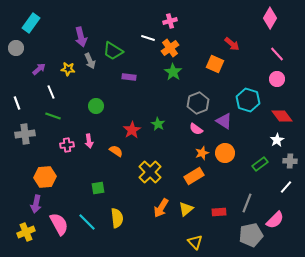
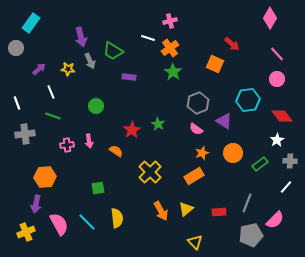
cyan hexagon at (248, 100): rotated 25 degrees counterclockwise
orange circle at (225, 153): moved 8 px right
orange arrow at (161, 208): moved 3 px down; rotated 60 degrees counterclockwise
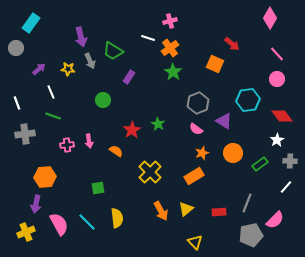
purple rectangle at (129, 77): rotated 64 degrees counterclockwise
green circle at (96, 106): moved 7 px right, 6 px up
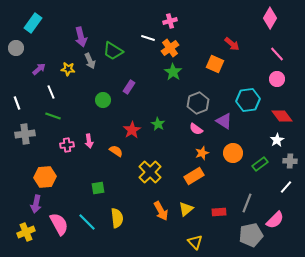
cyan rectangle at (31, 23): moved 2 px right
purple rectangle at (129, 77): moved 10 px down
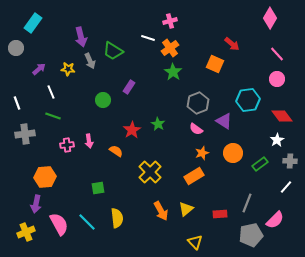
red rectangle at (219, 212): moved 1 px right, 2 px down
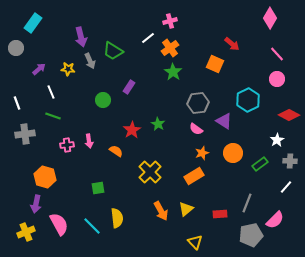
white line at (148, 38): rotated 56 degrees counterclockwise
cyan hexagon at (248, 100): rotated 20 degrees counterclockwise
gray hexagon at (198, 103): rotated 15 degrees clockwise
red diamond at (282, 116): moved 7 px right, 1 px up; rotated 25 degrees counterclockwise
orange hexagon at (45, 177): rotated 20 degrees clockwise
cyan line at (87, 222): moved 5 px right, 4 px down
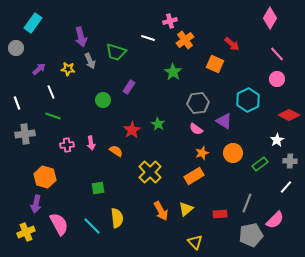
white line at (148, 38): rotated 56 degrees clockwise
orange cross at (170, 48): moved 15 px right, 8 px up
green trapezoid at (113, 51): moved 3 px right, 1 px down; rotated 15 degrees counterclockwise
pink arrow at (89, 141): moved 2 px right, 2 px down
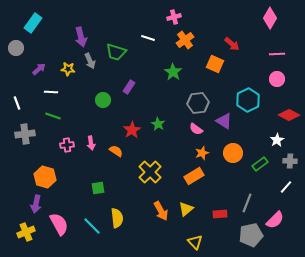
pink cross at (170, 21): moved 4 px right, 4 px up
pink line at (277, 54): rotated 49 degrees counterclockwise
white line at (51, 92): rotated 64 degrees counterclockwise
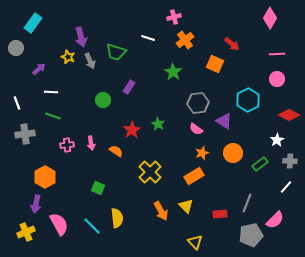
yellow star at (68, 69): moved 12 px up; rotated 16 degrees clockwise
orange hexagon at (45, 177): rotated 15 degrees clockwise
green square at (98, 188): rotated 32 degrees clockwise
yellow triangle at (186, 209): moved 3 px up; rotated 35 degrees counterclockwise
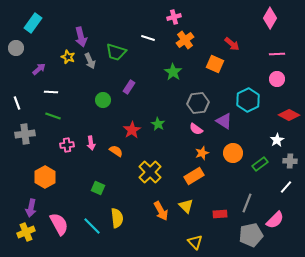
purple arrow at (36, 204): moved 5 px left, 4 px down
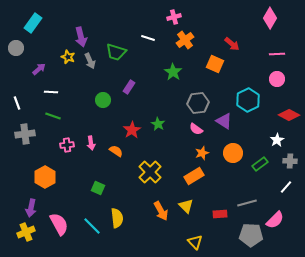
gray line at (247, 203): rotated 54 degrees clockwise
gray pentagon at (251, 235): rotated 15 degrees clockwise
